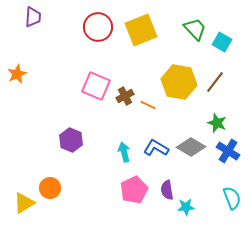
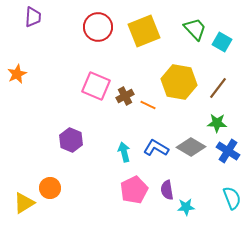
yellow square: moved 3 px right, 1 px down
brown line: moved 3 px right, 6 px down
green star: rotated 18 degrees counterclockwise
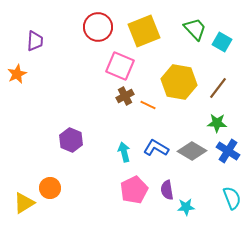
purple trapezoid: moved 2 px right, 24 px down
pink square: moved 24 px right, 20 px up
gray diamond: moved 1 px right, 4 px down
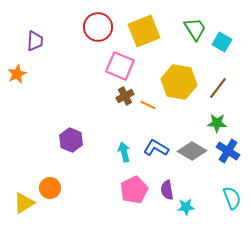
green trapezoid: rotated 10 degrees clockwise
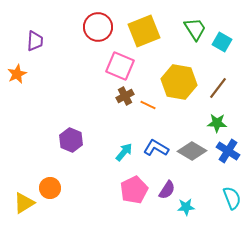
cyan arrow: rotated 54 degrees clockwise
purple semicircle: rotated 138 degrees counterclockwise
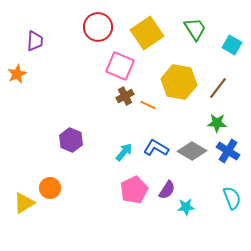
yellow square: moved 3 px right, 2 px down; rotated 12 degrees counterclockwise
cyan square: moved 10 px right, 3 px down
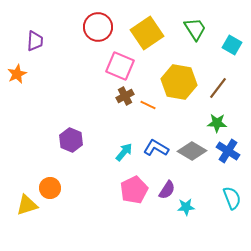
yellow triangle: moved 3 px right, 2 px down; rotated 15 degrees clockwise
